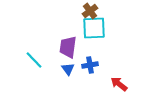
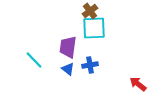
blue triangle: rotated 16 degrees counterclockwise
red arrow: moved 19 px right
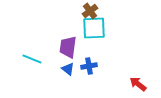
cyan line: moved 2 px left, 1 px up; rotated 24 degrees counterclockwise
blue cross: moved 1 px left, 1 px down
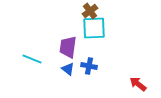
blue cross: rotated 21 degrees clockwise
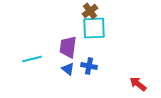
cyan line: rotated 36 degrees counterclockwise
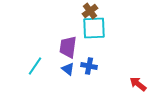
cyan line: moved 3 px right, 7 px down; rotated 42 degrees counterclockwise
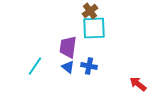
blue triangle: moved 2 px up
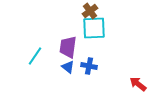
cyan line: moved 10 px up
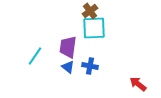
blue cross: moved 1 px right
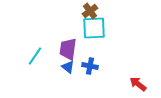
purple trapezoid: moved 2 px down
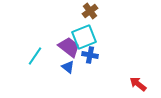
cyan square: moved 10 px left, 9 px down; rotated 20 degrees counterclockwise
purple trapezoid: moved 1 px right, 2 px up; rotated 120 degrees clockwise
blue cross: moved 11 px up
